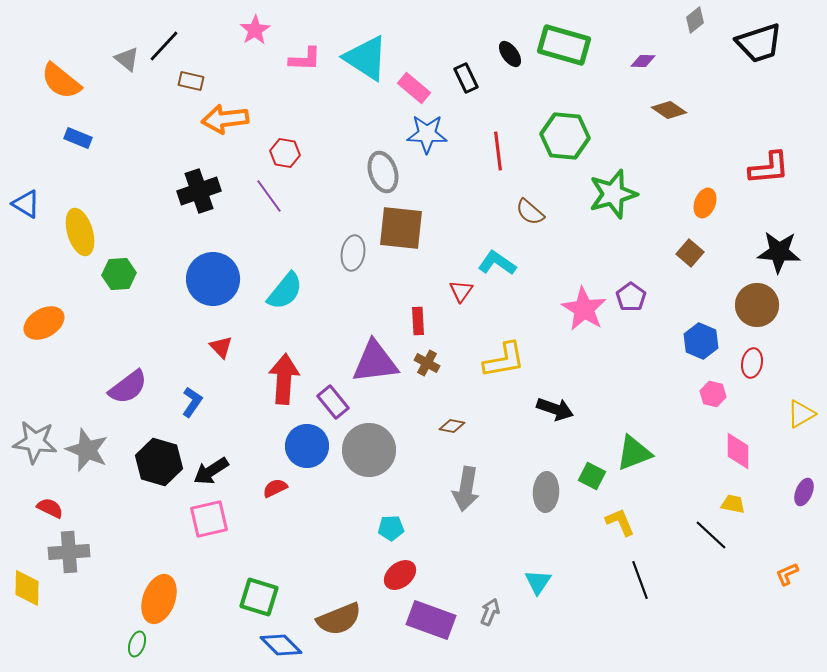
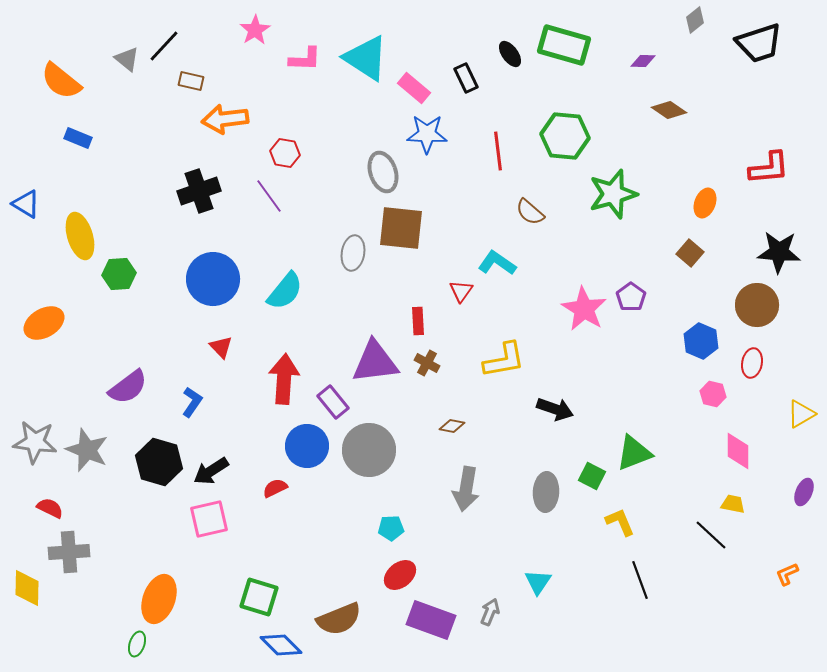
yellow ellipse at (80, 232): moved 4 px down
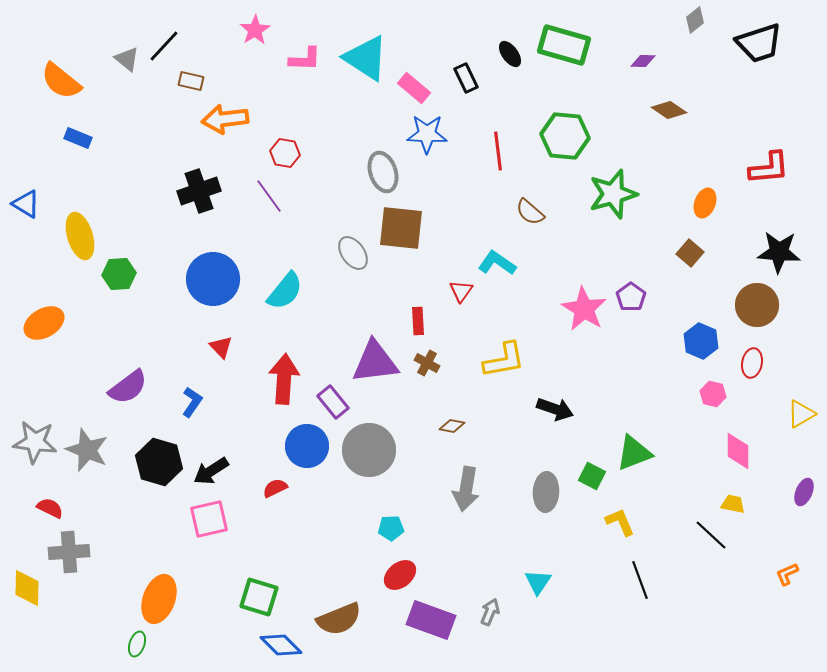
gray ellipse at (353, 253): rotated 44 degrees counterclockwise
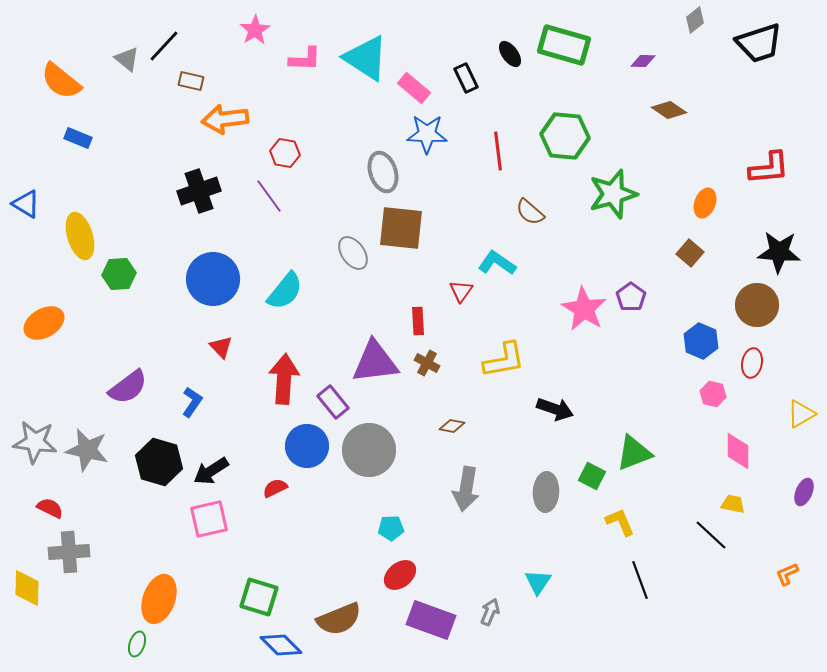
gray star at (87, 450): rotated 9 degrees counterclockwise
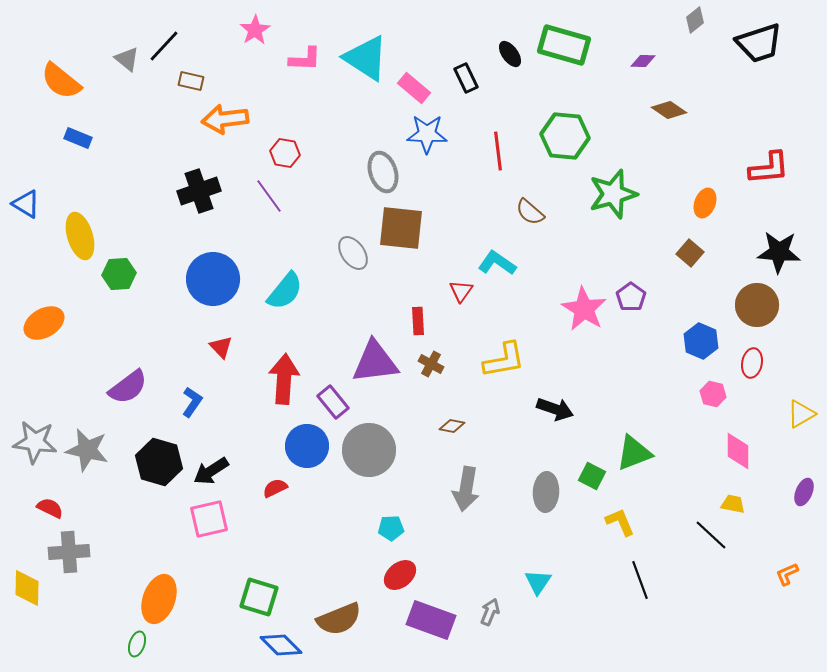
brown cross at (427, 363): moved 4 px right, 1 px down
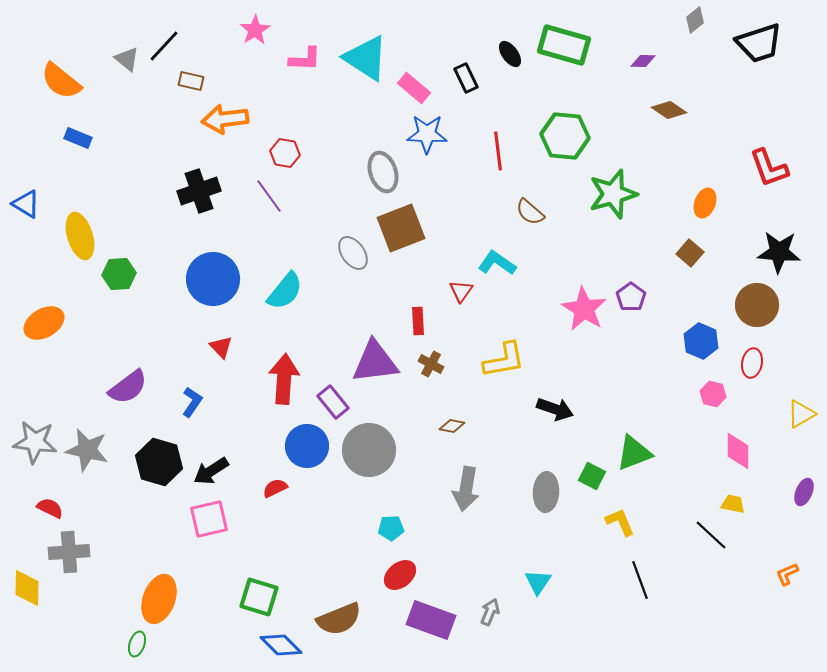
red L-shape at (769, 168): rotated 75 degrees clockwise
brown square at (401, 228): rotated 27 degrees counterclockwise
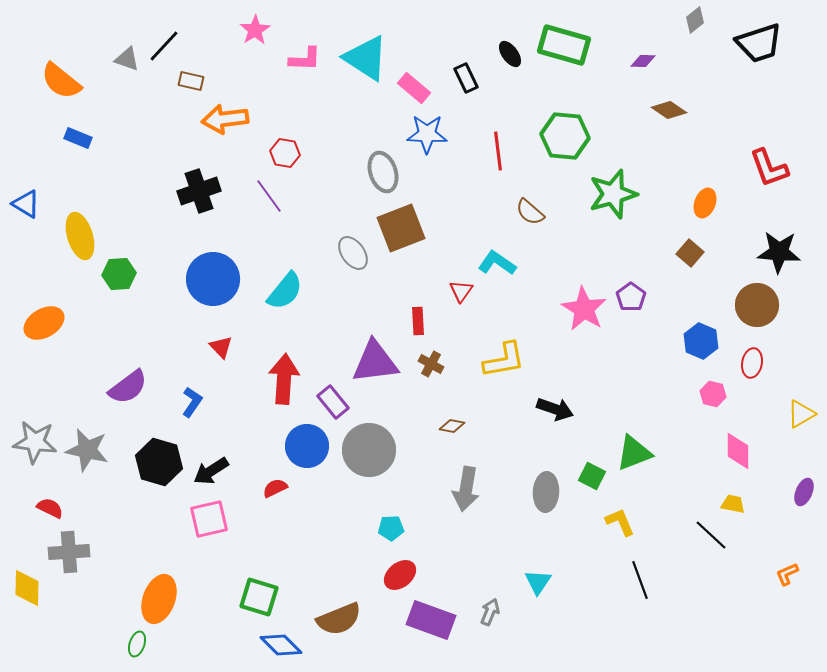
gray triangle at (127, 59): rotated 20 degrees counterclockwise
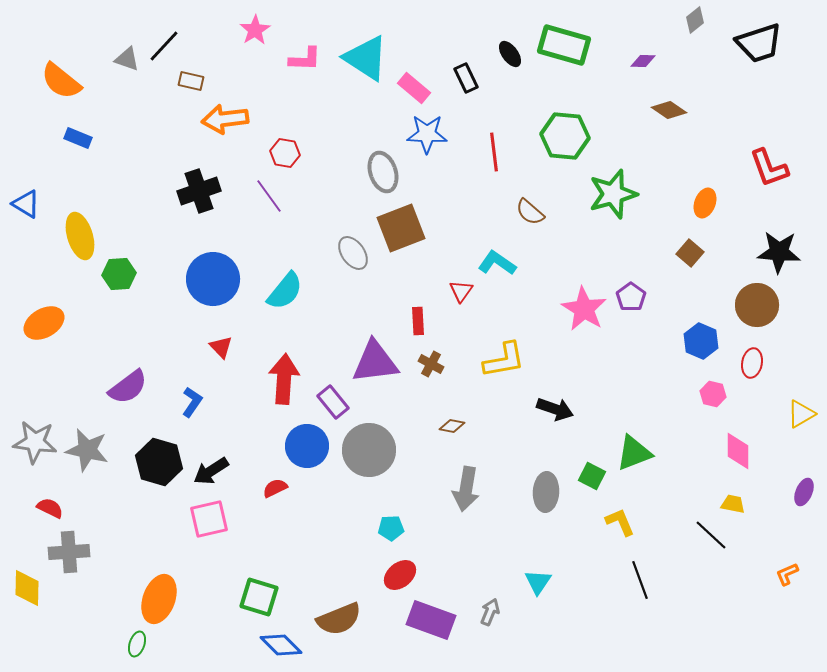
red line at (498, 151): moved 4 px left, 1 px down
